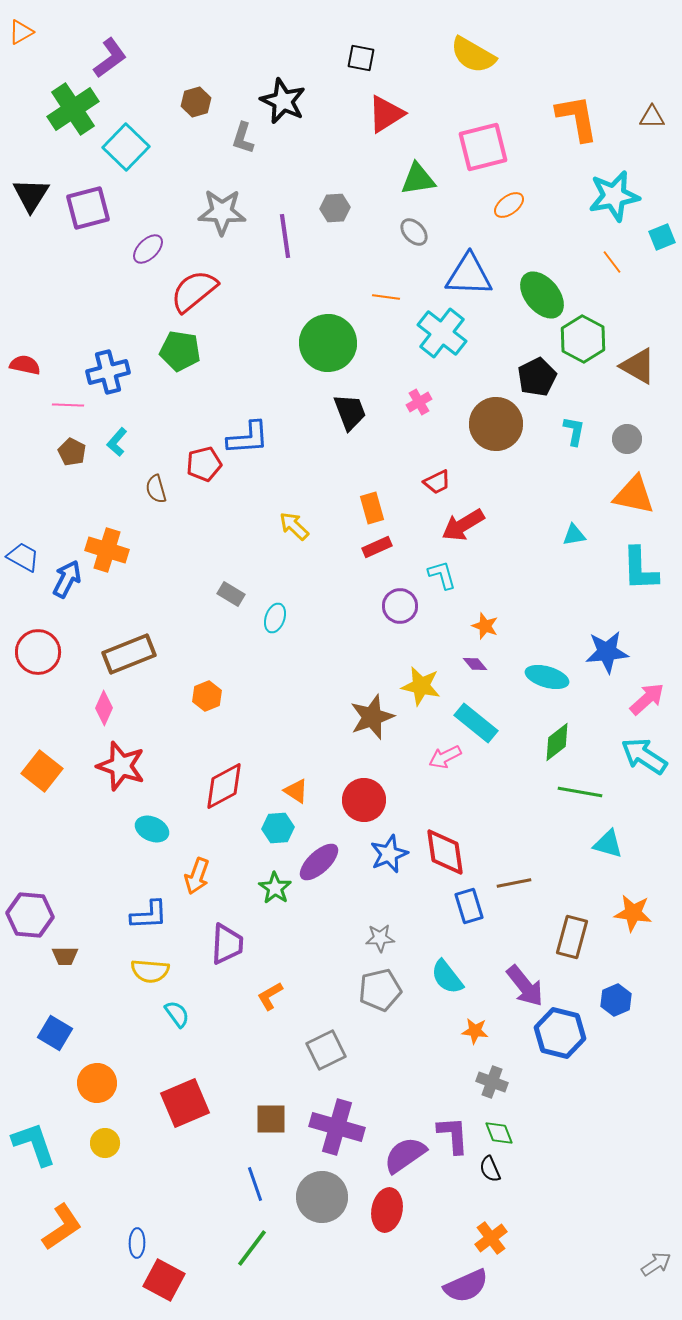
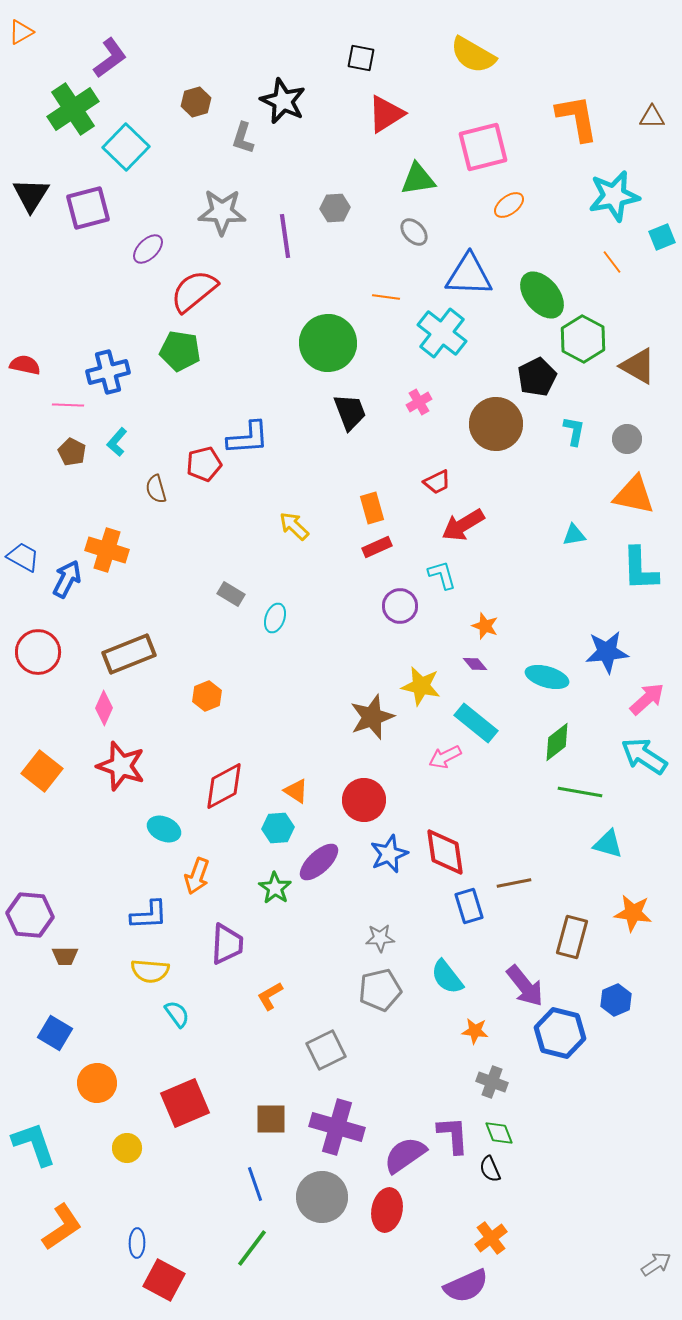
cyan ellipse at (152, 829): moved 12 px right
yellow circle at (105, 1143): moved 22 px right, 5 px down
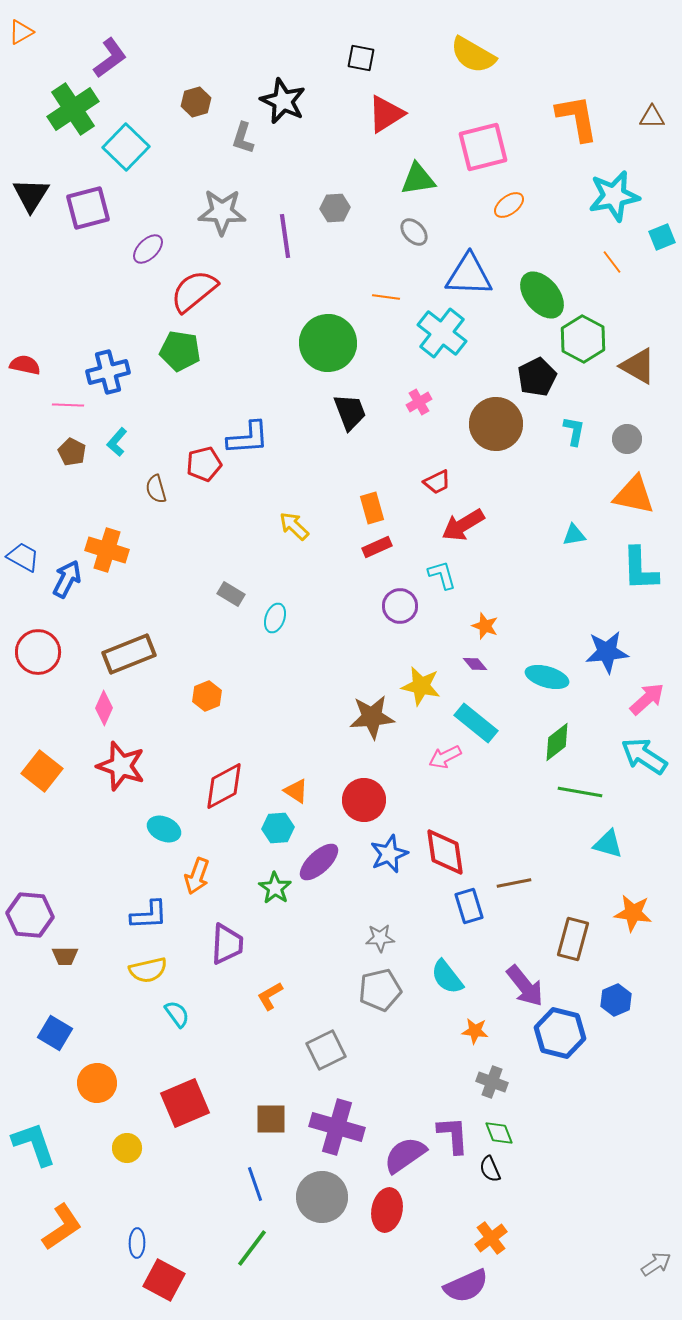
brown star at (372, 717): rotated 15 degrees clockwise
brown rectangle at (572, 937): moved 1 px right, 2 px down
yellow semicircle at (150, 971): moved 2 px left, 1 px up; rotated 18 degrees counterclockwise
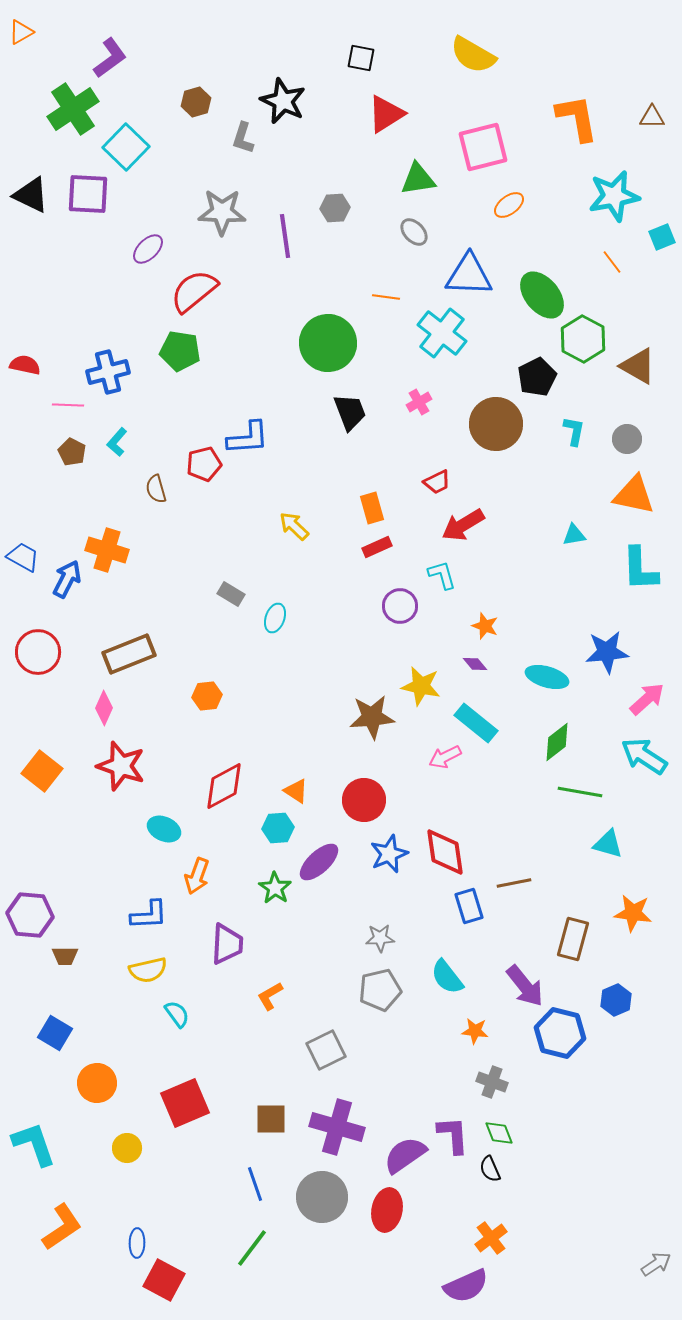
black triangle at (31, 195): rotated 36 degrees counterclockwise
purple square at (88, 208): moved 14 px up; rotated 18 degrees clockwise
orange hexagon at (207, 696): rotated 16 degrees clockwise
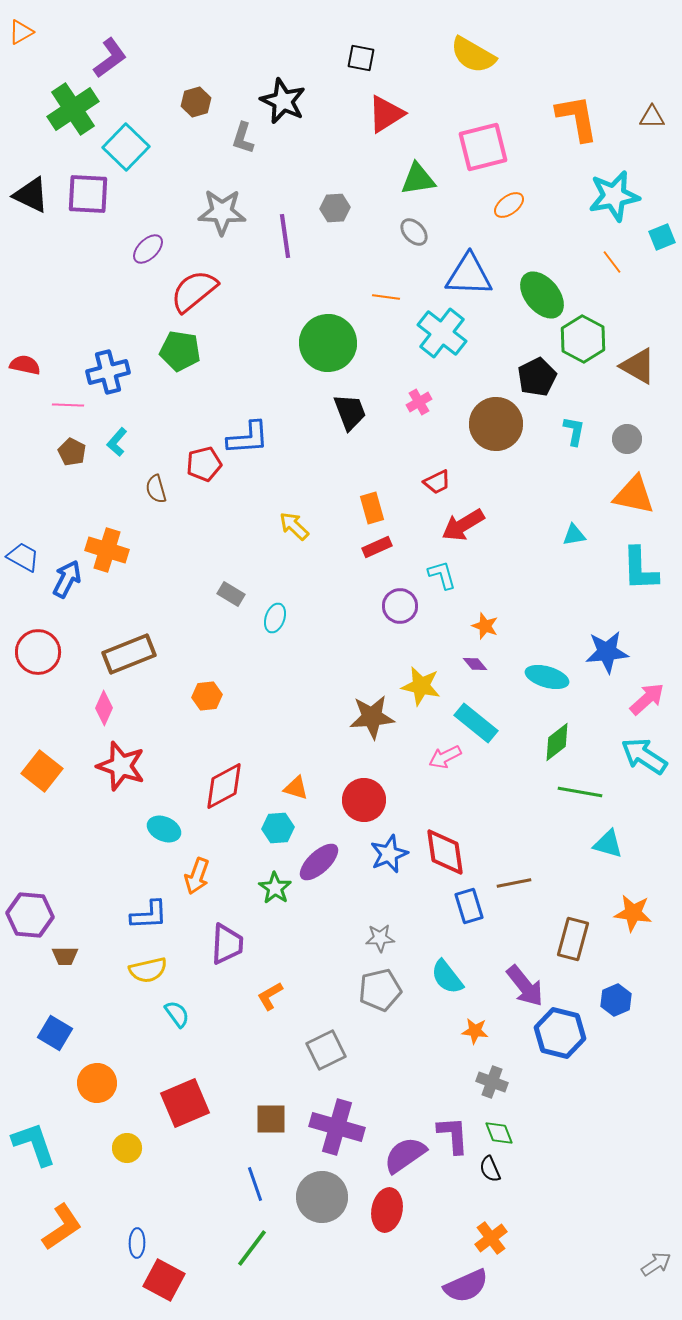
orange triangle at (296, 791): moved 3 px up; rotated 16 degrees counterclockwise
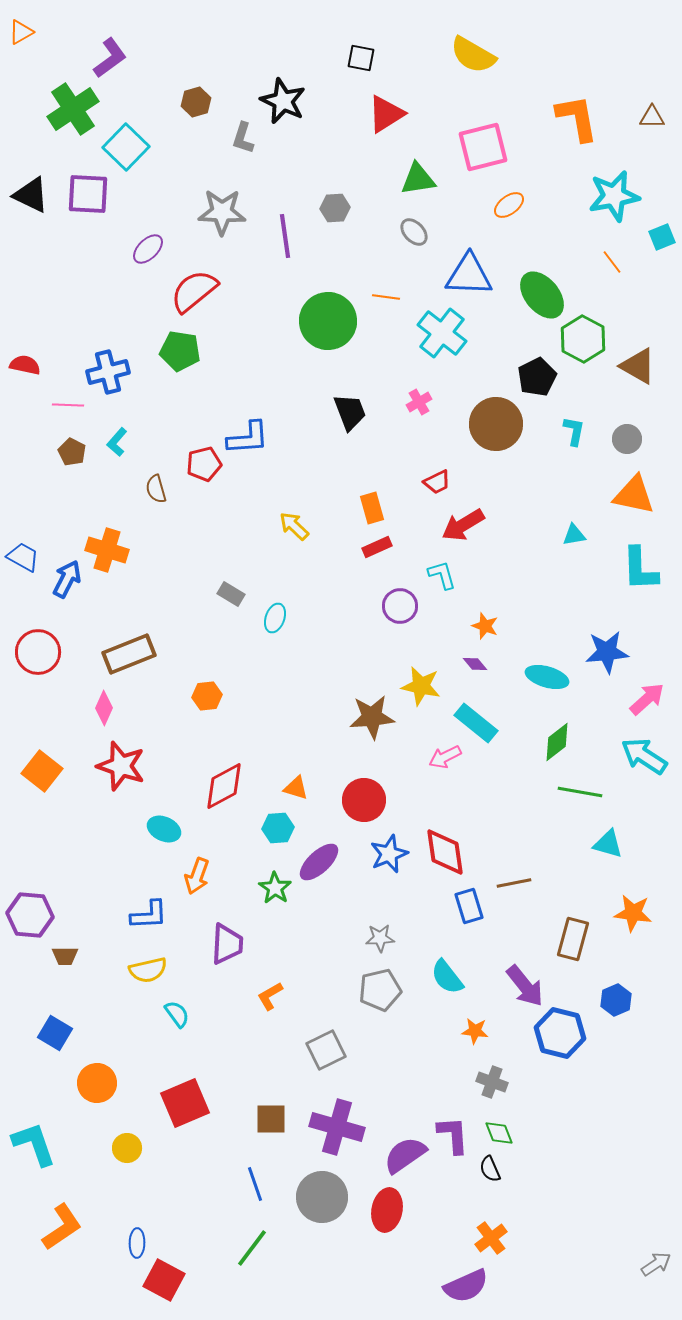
green circle at (328, 343): moved 22 px up
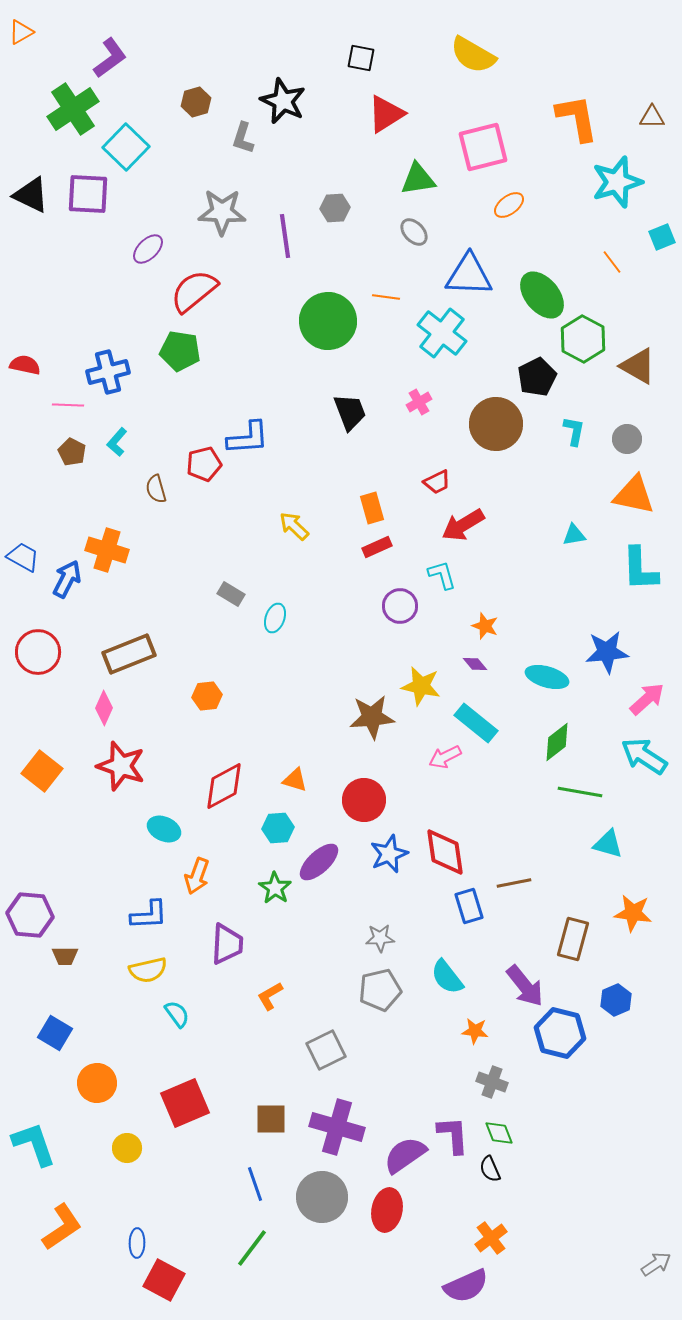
cyan star at (614, 196): moved 3 px right, 14 px up; rotated 6 degrees counterclockwise
orange triangle at (296, 788): moved 1 px left, 8 px up
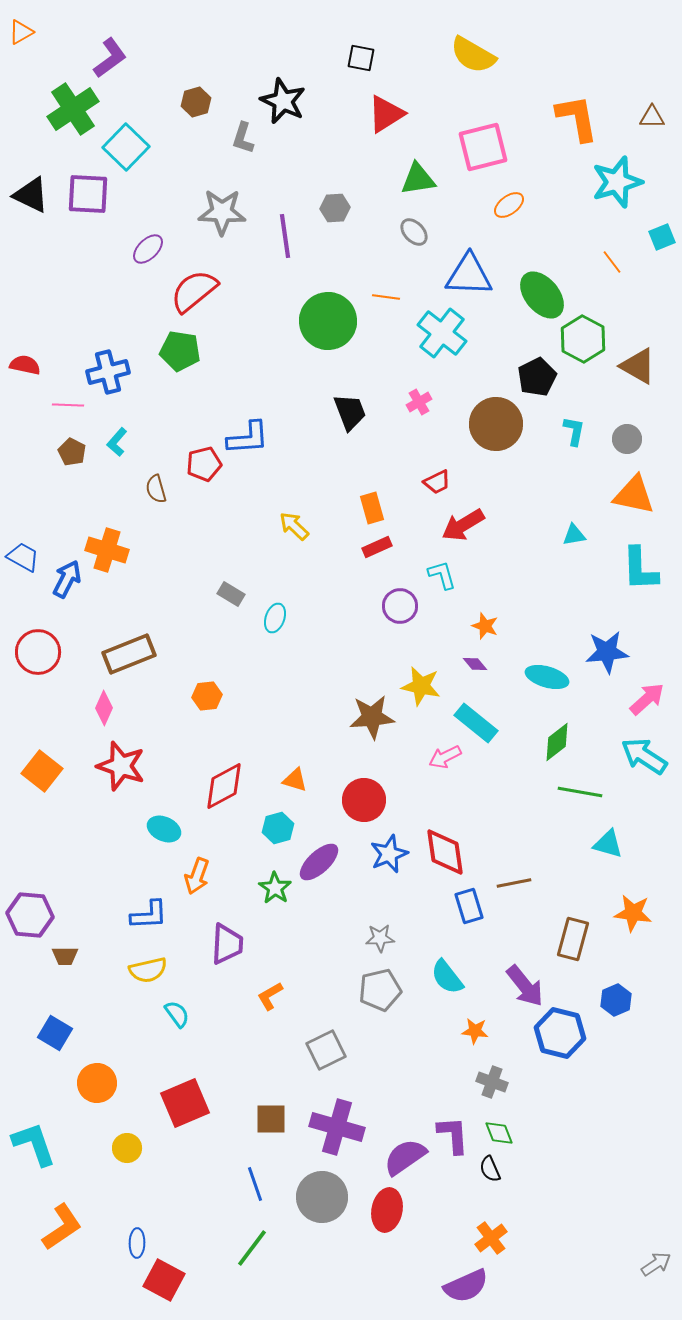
cyan hexagon at (278, 828): rotated 12 degrees counterclockwise
purple semicircle at (405, 1155): moved 2 px down
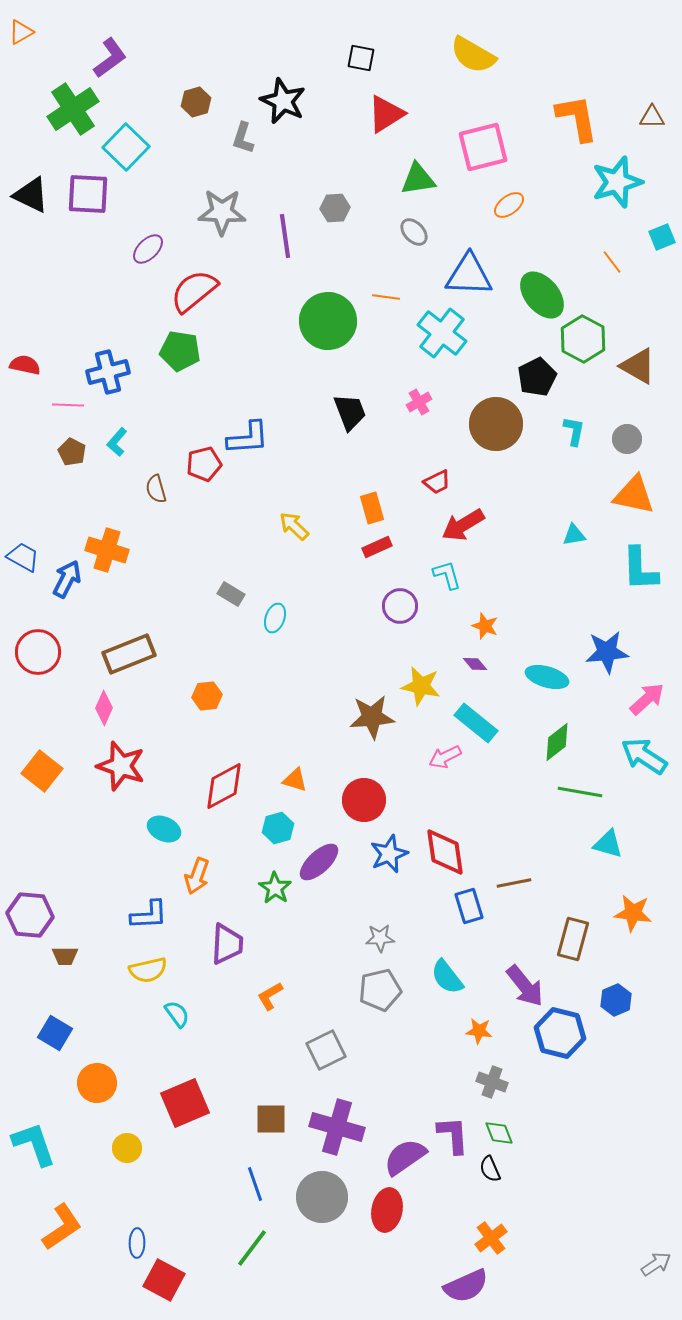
cyan L-shape at (442, 575): moved 5 px right
orange star at (475, 1031): moved 4 px right
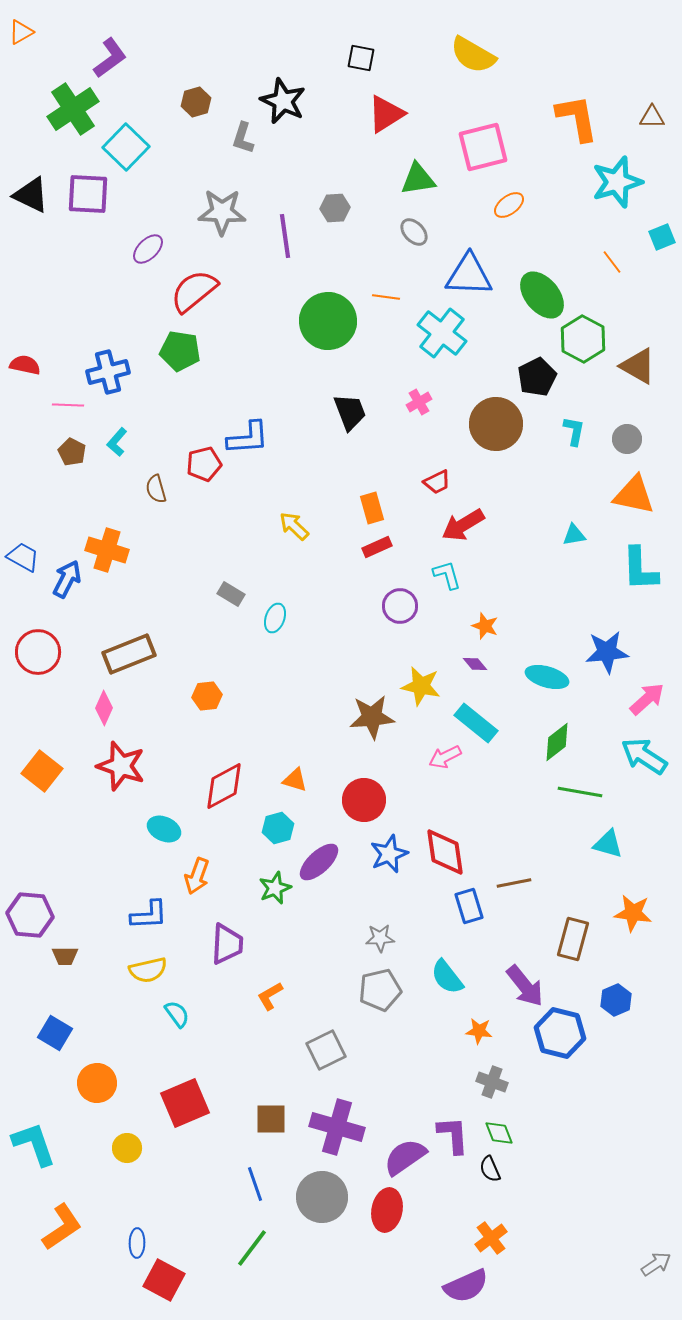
green star at (275, 888): rotated 16 degrees clockwise
